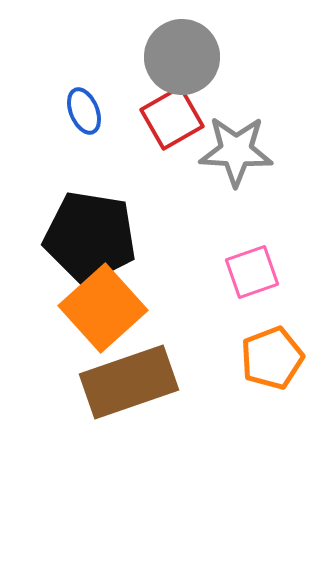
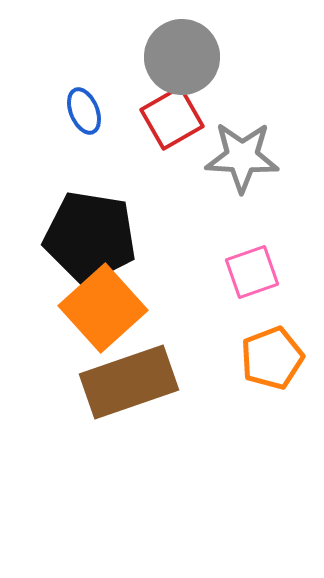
gray star: moved 6 px right, 6 px down
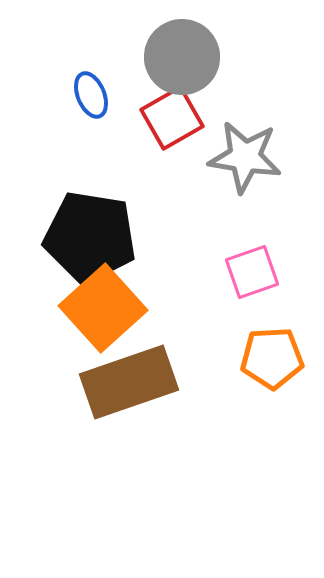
blue ellipse: moved 7 px right, 16 px up
gray star: moved 3 px right; rotated 6 degrees clockwise
orange pentagon: rotated 18 degrees clockwise
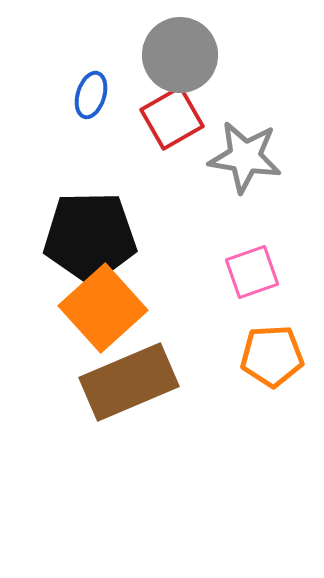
gray circle: moved 2 px left, 2 px up
blue ellipse: rotated 39 degrees clockwise
black pentagon: rotated 10 degrees counterclockwise
orange pentagon: moved 2 px up
brown rectangle: rotated 4 degrees counterclockwise
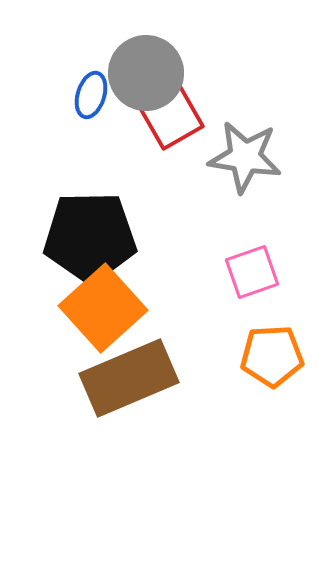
gray circle: moved 34 px left, 18 px down
brown rectangle: moved 4 px up
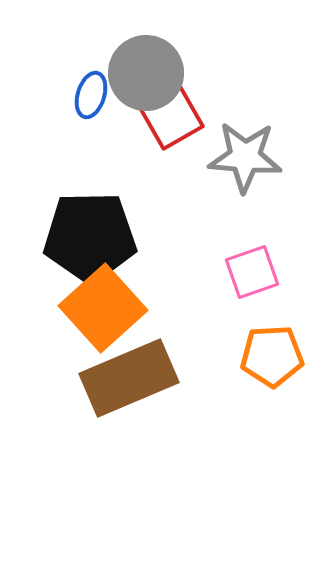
gray star: rotated 4 degrees counterclockwise
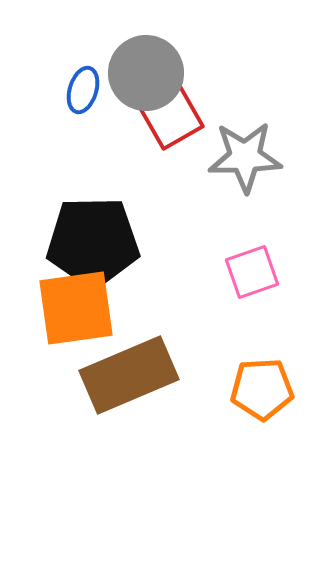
blue ellipse: moved 8 px left, 5 px up
gray star: rotated 6 degrees counterclockwise
black pentagon: moved 3 px right, 5 px down
orange square: moved 27 px left; rotated 34 degrees clockwise
orange pentagon: moved 10 px left, 33 px down
brown rectangle: moved 3 px up
